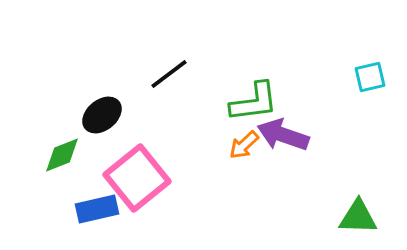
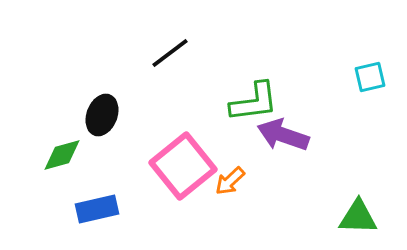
black line: moved 1 px right, 21 px up
black ellipse: rotated 30 degrees counterclockwise
orange arrow: moved 14 px left, 36 px down
green diamond: rotated 6 degrees clockwise
pink square: moved 46 px right, 12 px up
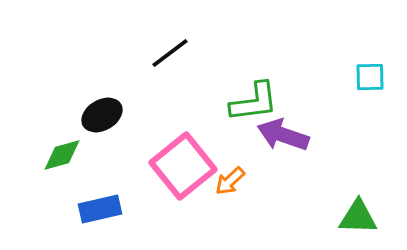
cyan square: rotated 12 degrees clockwise
black ellipse: rotated 39 degrees clockwise
blue rectangle: moved 3 px right
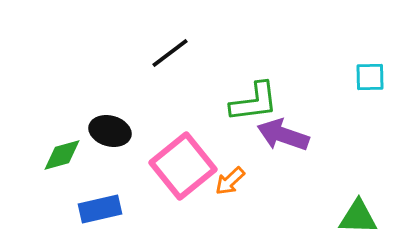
black ellipse: moved 8 px right, 16 px down; rotated 45 degrees clockwise
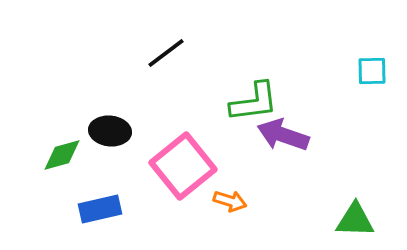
black line: moved 4 px left
cyan square: moved 2 px right, 6 px up
black ellipse: rotated 9 degrees counterclockwise
orange arrow: moved 20 px down; rotated 120 degrees counterclockwise
green triangle: moved 3 px left, 3 px down
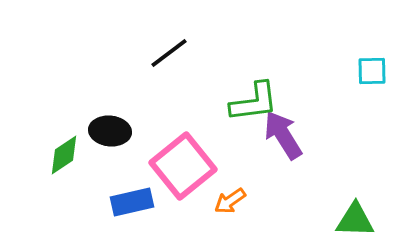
black line: moved 3 px right
purple arrow: rotated 39 degrees clockwise
green diamond: moved 2 px right; rotated 18 degrees counterclockwise
orange arrow: rotated 128 degrees clockwise
blue rectangle: moved 32 px right, 7 px up
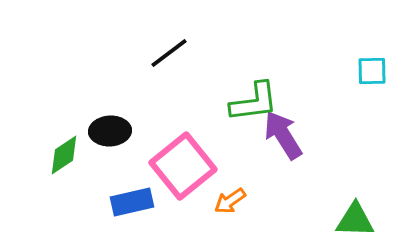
black ellipse: rotated 9 degrees counterclockwise
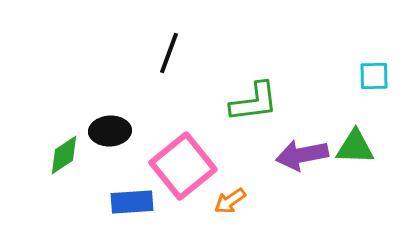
black line: rotated 33 degrees counterclockwise
cyan square: moved 2 px right, 5 px down
purple arrow: moved 19 px right, 20 px down; rotated 69 degrees counterclockwise
blue rectangle: rotated 9 degrees clockwise
green triangle: moved 73 px up
